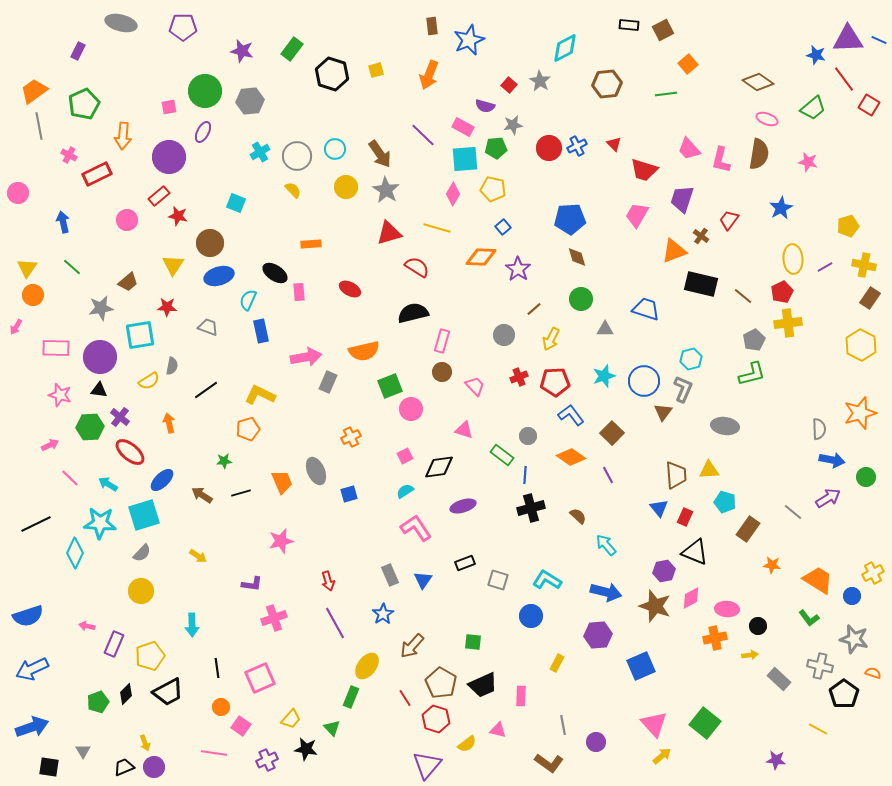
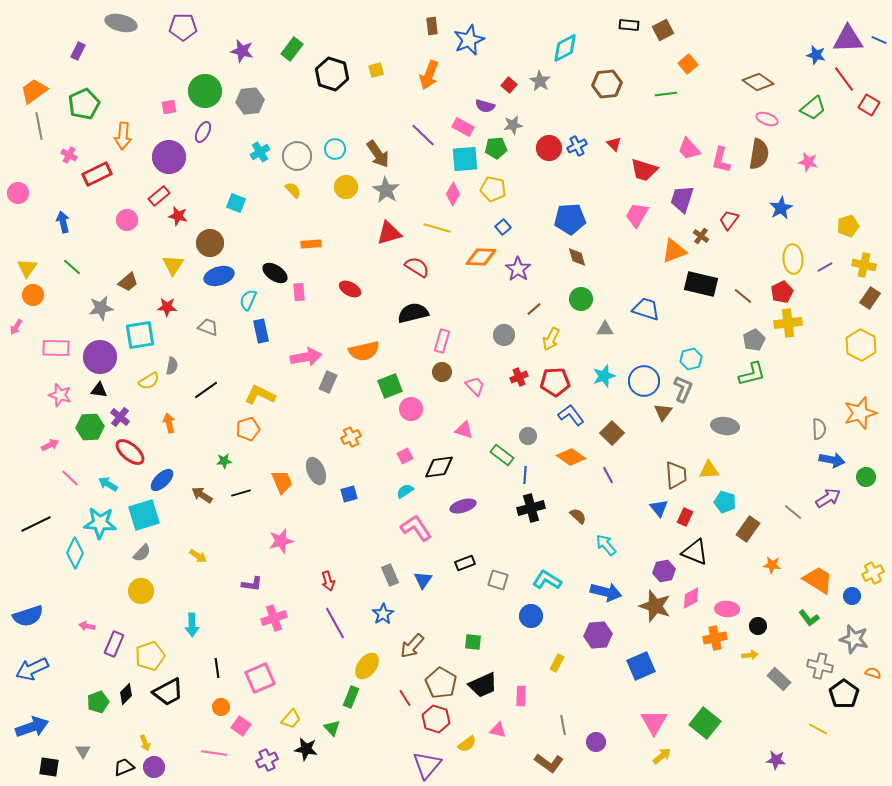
brown arrow at (380, 154): moved 2 px left
pink triangle at (654, 724): moved 2 px up; rotated 12 degrees clockwise
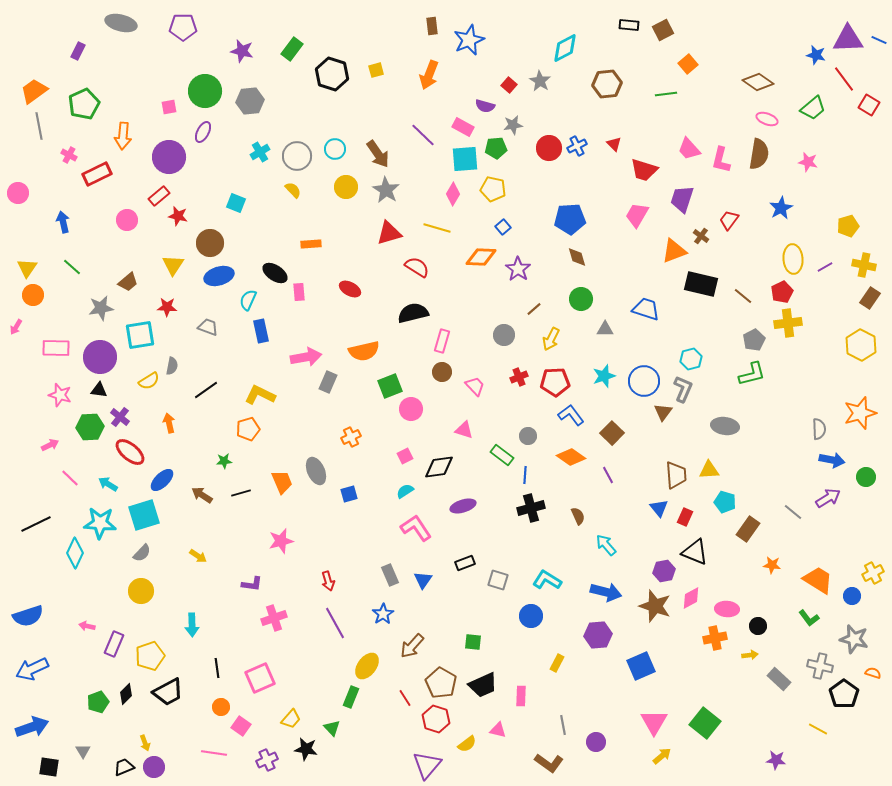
brown semicircle at (578, 516): rotated 24 degrees clockwise
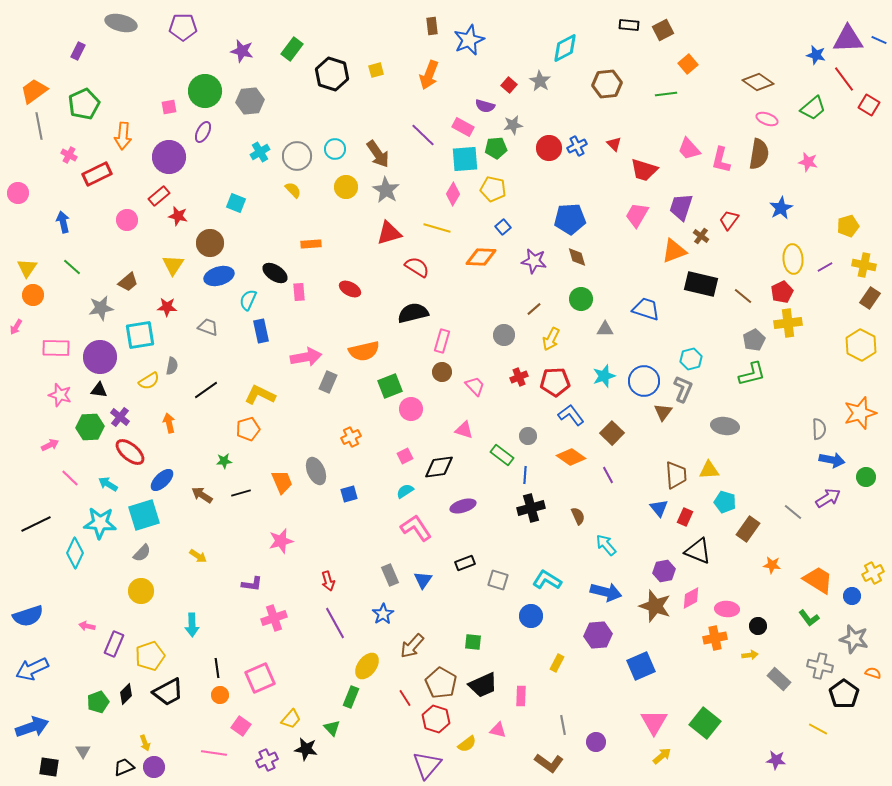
purple trapezoid at (682, 199): moved 1 px left, 8 px down
purple star at (518, 269): moved 16 px right, 8 px up; rotated 25 degrees counterclockwise
black triangle at (695, 552): moved 3 px right, 1 px up
orange circle at (221, 707): moved 1 px left, 12 px up
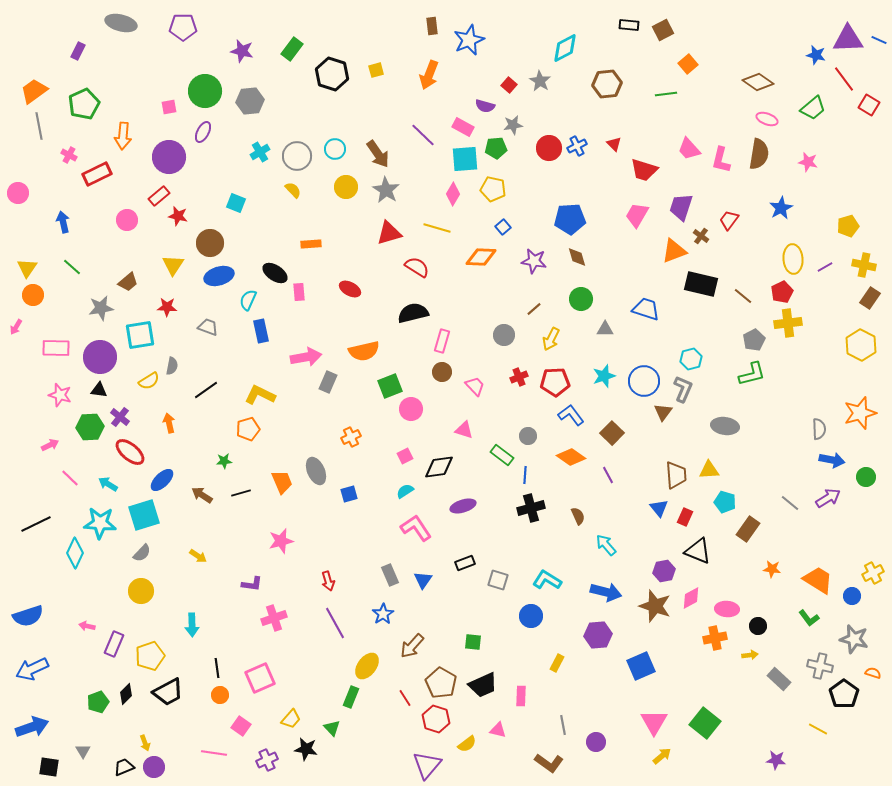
gray line at (793, 512): moved 3 px left, 9 px up
orange star at (772, 565): moved 4 px down
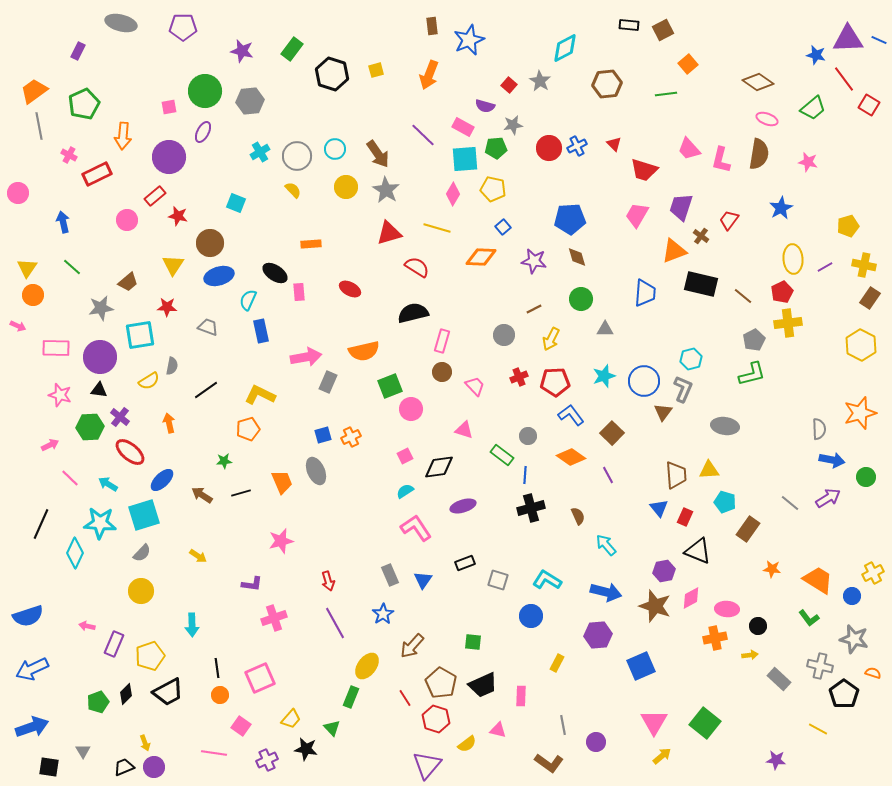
red rectangle at (159, 196): moved 4 px left
brown line at (534, 309): rotated 14 degrees clockwise
blue trapezoid at (646, 309): moved 1 px left, 16 px up; rotated 76 degrees clockwise
pink arrow at (16, 327): moved 2 px right, 1 px up; rotated 98 degrees counterclockwise
blue square at (349, 494): moved 26 px left, 59 px up
black line at (36, 524): moved 5 px right; rotated 40 degrees counterclockwise
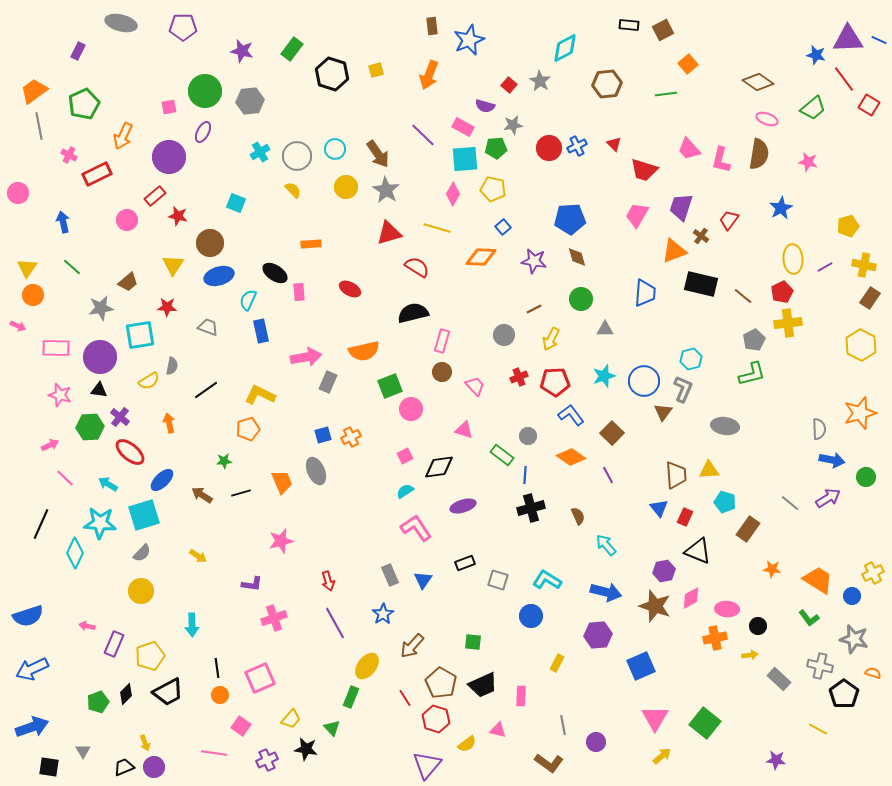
orange arrow at (123, 136): rotated 20 degrees clockwise
pink line at (70, 478): moved 5 px left
pink triangle at (654, 722): moved 1 px right, 4 px up
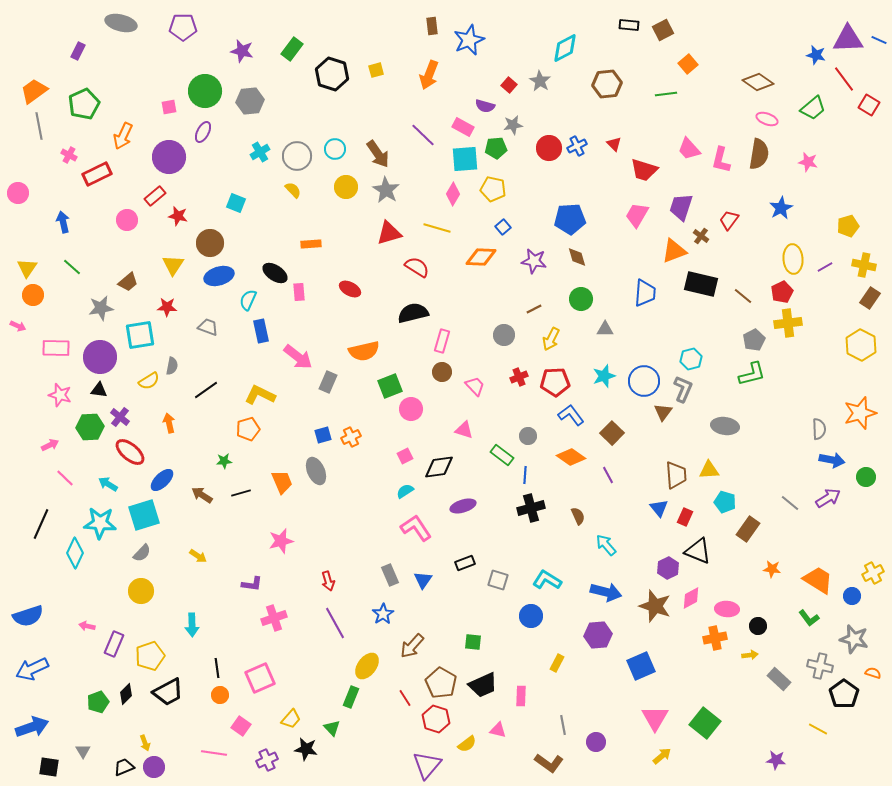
pink arrow at (306, 357): moved 8 px left; rotated 48 degrees clockwise
purple hexagon at (664, 571): moved 4 px right, 3 px up; rotated 15 degrees counterclockwise
